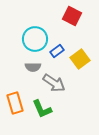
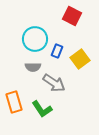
blue rectangle: rotated 32 degrees counterclockwise
orange rectangle: moved 1 px left, 1 px up
green L-shape: rotated 10 degrees counterclockwise
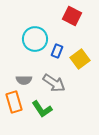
gray semicircle: moved 9 px left, 13 px down
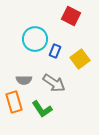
red square: moved 1 px left
blue rectangle: moved 2 px left
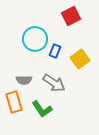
red square: rotated 36 degrees clockwise
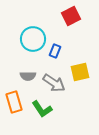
cyan circle: moved 2 px left
yellow square: moved 13 px down; rotated 24 degrees clockwise
gray semicircle: moved 4 px right, 4 px up
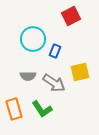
orange rectangle: moved 7 px down
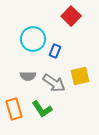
red square: rotated 18 degrees counterclockwise
yellow square: moved 4 px down
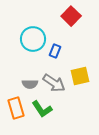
gray semicircle: moved 2 px right, 8 px down
orange rectangle: moved 2 px right, 1 px up
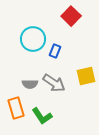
yellow square: moved 6 px right
green L-shape: moved 7 px down
